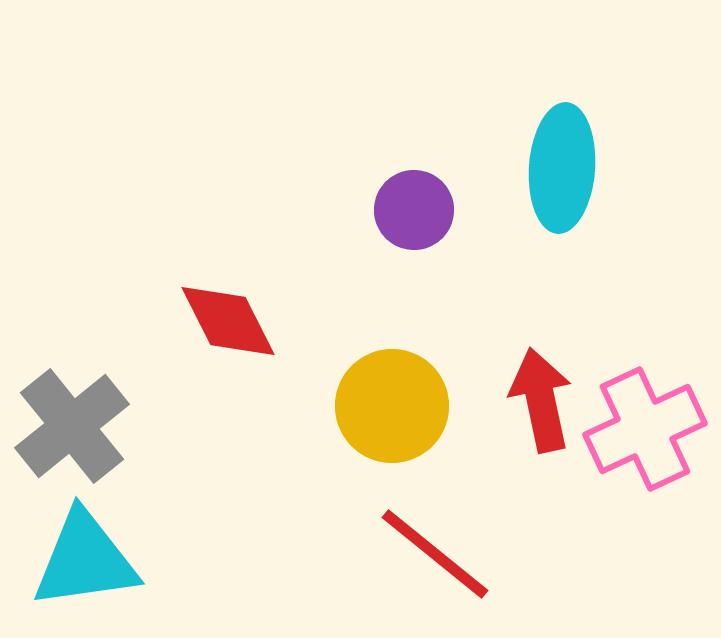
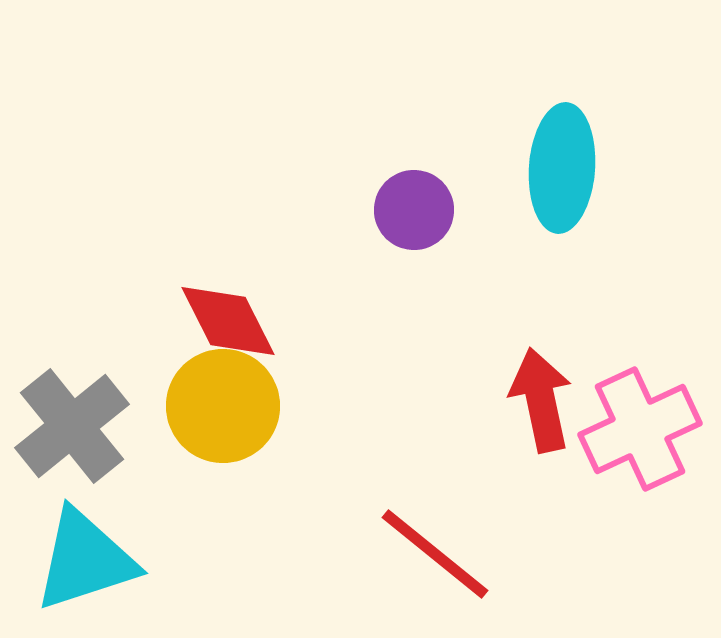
yellow circle: moved 169 px left
pink cross: moved 5 px left
cyan triangle: rotated 10 degrees counterclockwise
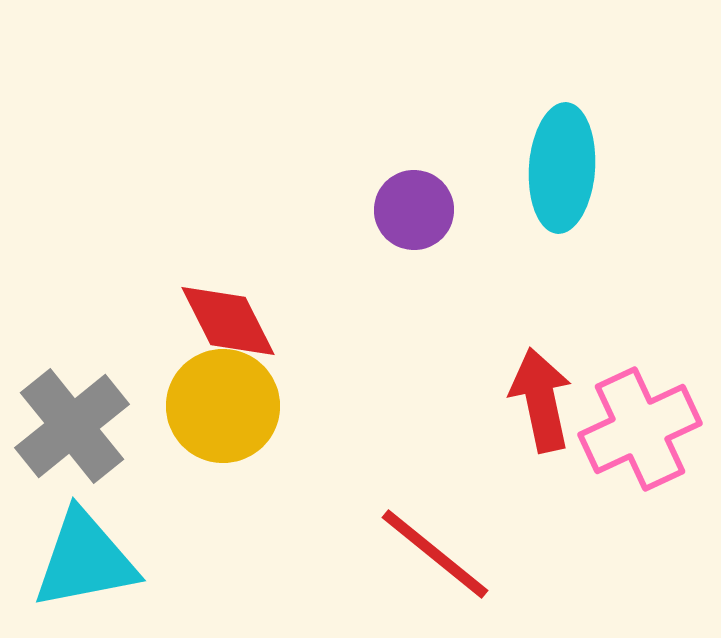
cyan triangle: rotated 7 degrees clockwise
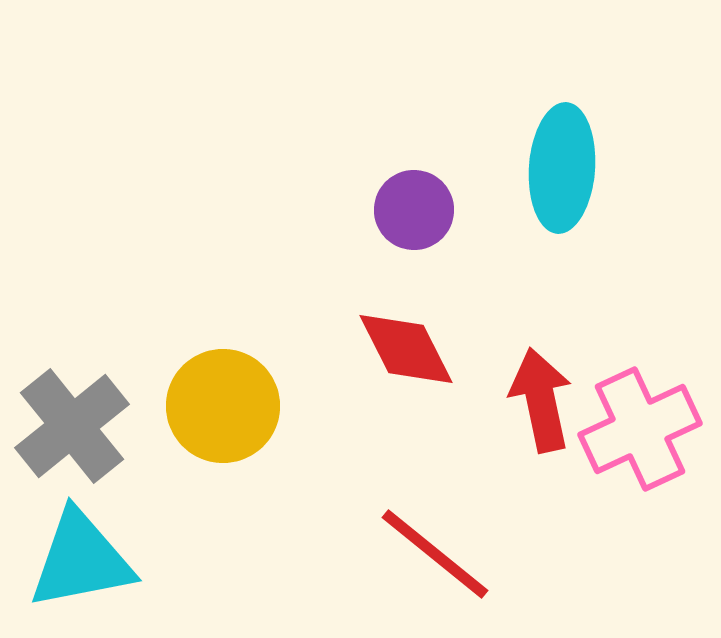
red diamond: moved 178 px right, 28 px down
cyan triangle: moved 4 px left
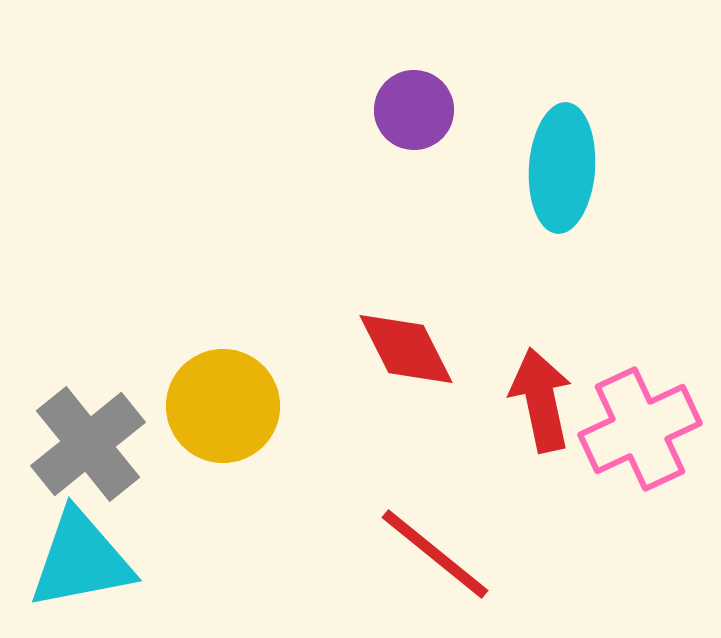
purple circle: moved 100 px up
gray cross: moved 16 px right, 18 px down
